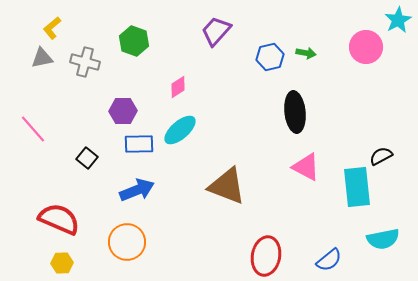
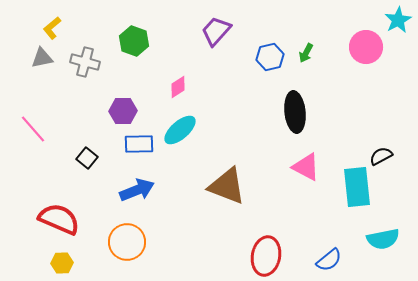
green arrow: rotated 108 degrees clockwise
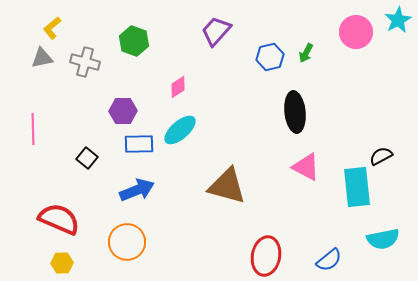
pink circle: moved 10 px left, 15 px up
pink line: rotated 40 degrees clockwise
brown triangle: rotated 6 degrees counterclockwise
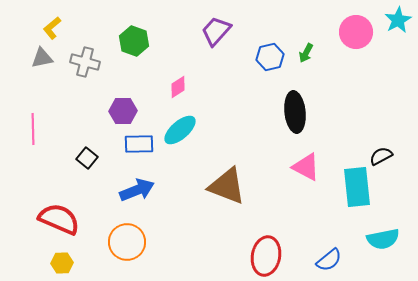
brown triangle: rotated 6 degrees clockwise
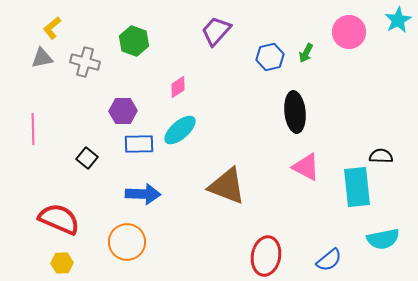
pink circle: moved 7 px left
black semicircle: rotated 30 degrees clockwise
blue arrow: moved 6 px right, 4 px down; rotated 24 degrees clockwise
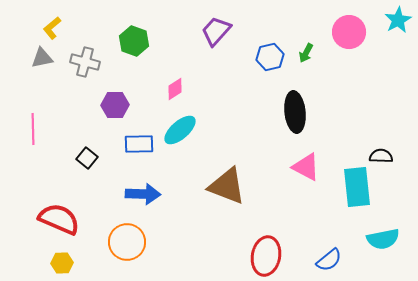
pink diamond: moved 3 px left, 2 px down
purple hexagon: moved 8 px left, 6 px up
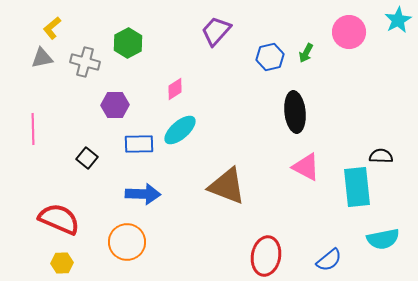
green hexagon: moved 6 px left, 2 px down; rotated 12 degrees clockwise
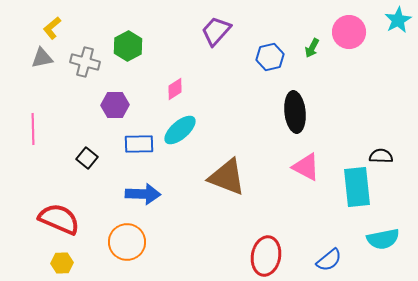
green hexagon: moved 3 px down
green arrow: moved 6 px right, 5 px up
brown triangle: moved 9 px up
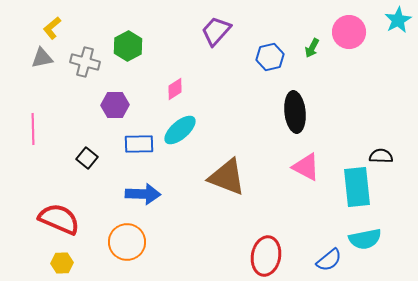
cyan semicircle: moved 18 px left
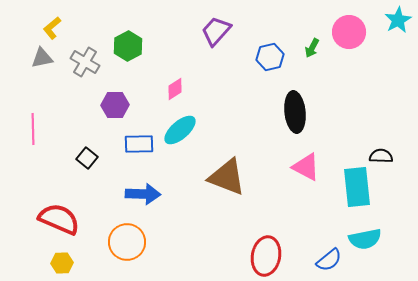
gray cross: rotated 16 degrees clockwise
